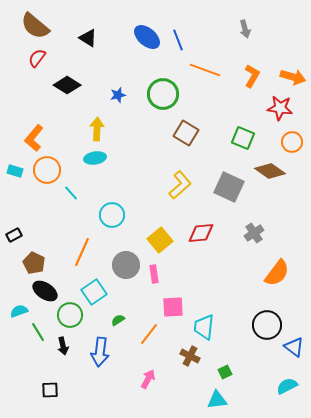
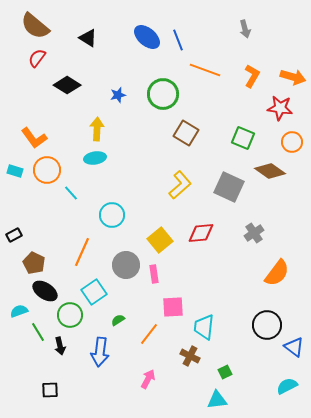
orange L-shape at (34, 138): rotated 76 degrees counterclockwise
black arrow at (63, 346): moved 3 px left
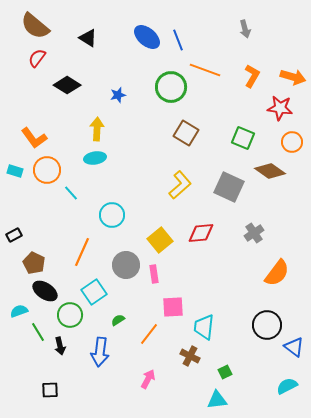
green circle at (163, 94): moved 8 px right, 7 px up
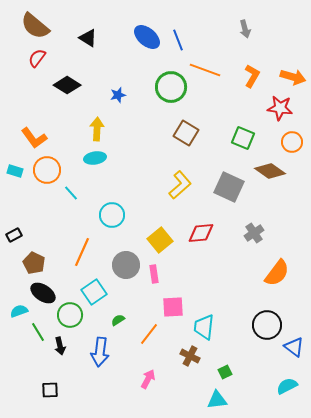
black ellipse at (45, 291): moved 2 px left, 2 px down
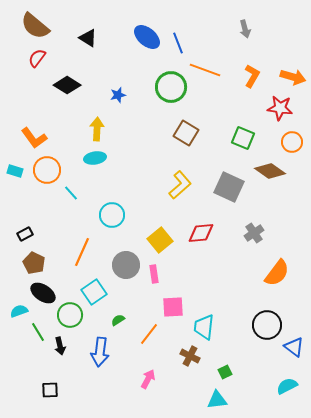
blue line at (178, 40): moved 3 px down
black rectangle at (14, 235): moved 11 px right, 1 px up
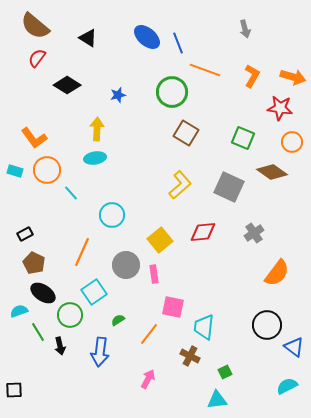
green circle at (171, 87): moved 1 px right, 5 px down
brown diamond at (270, 171): moved 2 px right, 1 px down
red diamond at (201, 233): moved 2 px right, 1 px up
pink square at (173, 307): rotated 15 degrees clockwise
black square at (50, 390): moved 36 px left
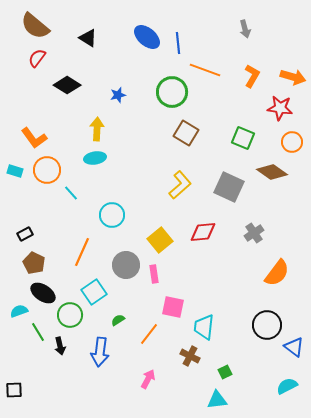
blue line at (178, 43): rotated 15 degrees clockwise
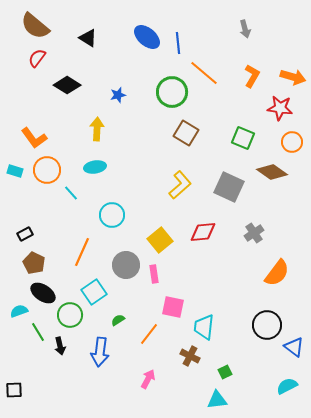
orange line at (205, 70): moved 1 px left, 3 px down; rotated 20 degrees clockwise
cyan ellipse at (95, 158): moved 9 px down
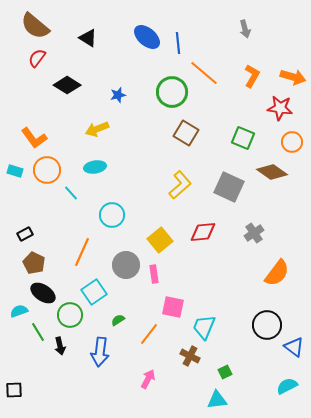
yellow arrow at (97, 129): rotated 115 degrees counterclockwise
cyan trapezoid at (204, 327): rotated 16 degrees clockwise
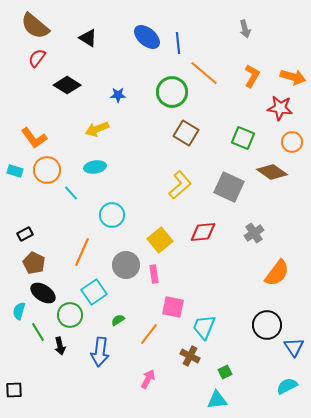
blue star at (118, 95): rotated 14 degrees clockwise
cyan semicircle at (19, 311): rotated 54 degrees counterclockwise
blue triangle at (294, 347): rotated 20 degrees clockwise
